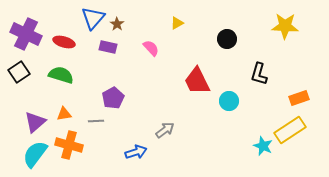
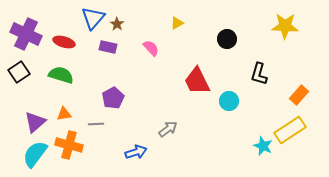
orange rectangle: moved 3 px up; rotated 30 degrees counterclockwise
gray line: moved 3 px down
gray arrow: moved 3 px right, 1 px up
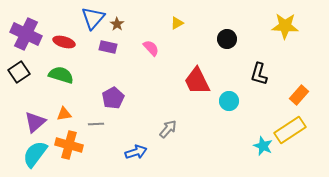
gray arrow: rotated 12 degrees counterclockwise
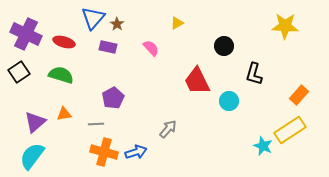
black circle: moved 3 px left, 7 px down
black L-shape: moved 5 px left
orange cross: moved 35 px right, 7 px down
cyan semicircle: moved 3 px left, 2 px down
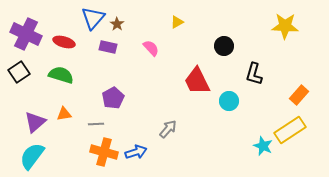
yellow triangle: moved 1 px up
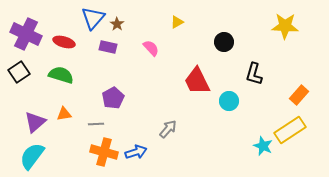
black circle: moved 4 px up
